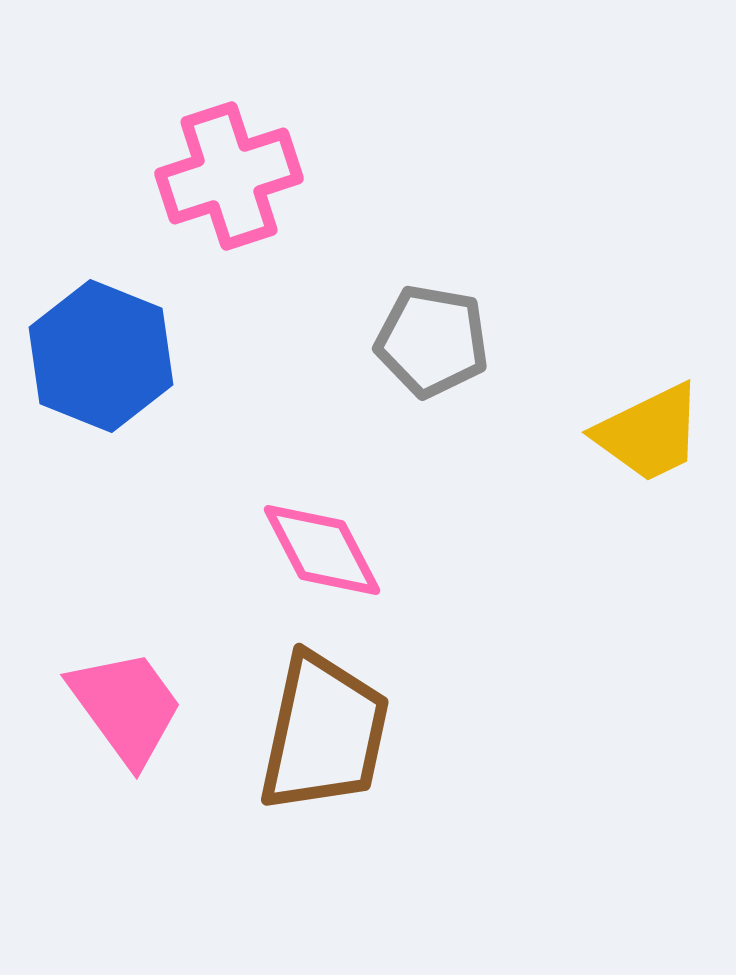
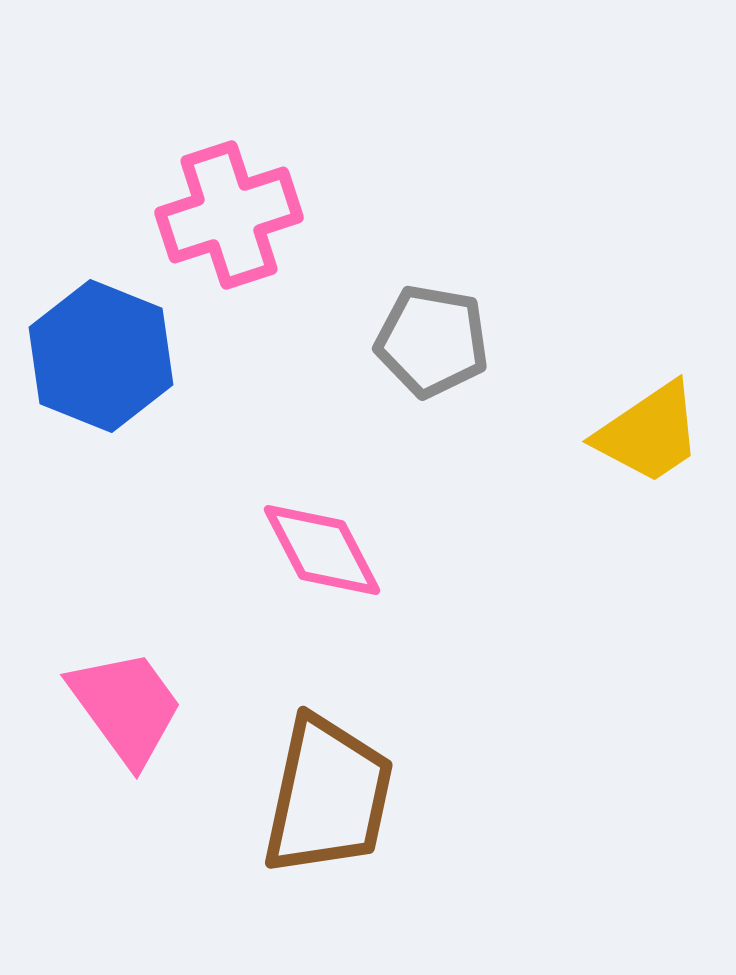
pink cross: moved 39 px down
yellow trapezoid: rotated 8 degrees counterclockwise
brown trapezoid: moved 4 px right, 63 px down
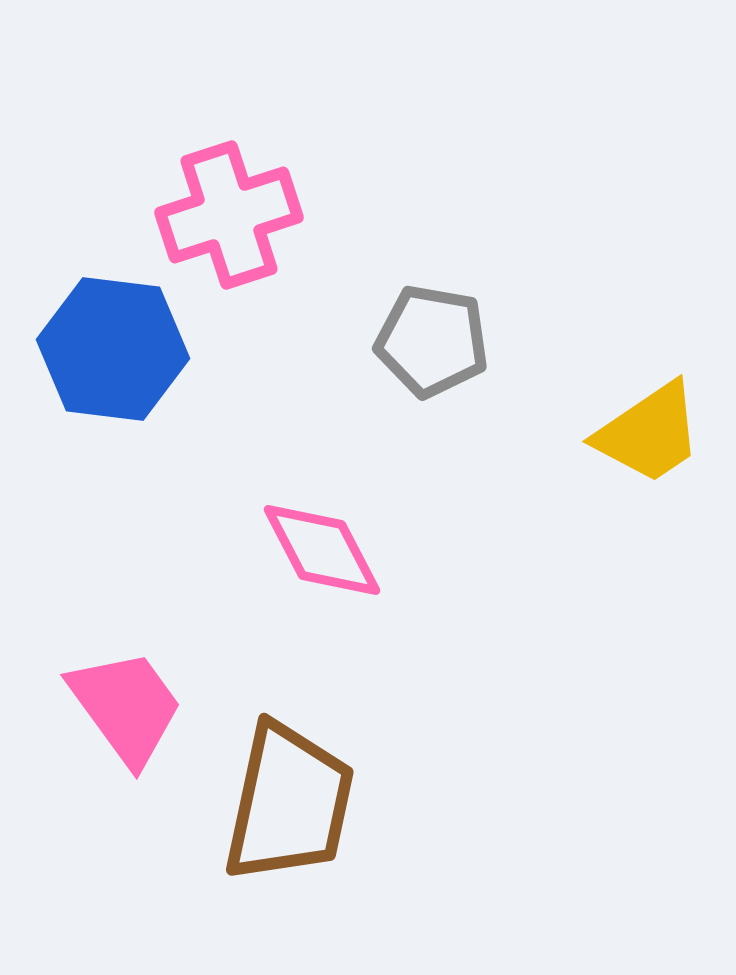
blue hexagon: moved 12 px right, 7 px up; rotated 15 degrees counterclockwise
brown trapezoid: moved 39 px left, 7 px down
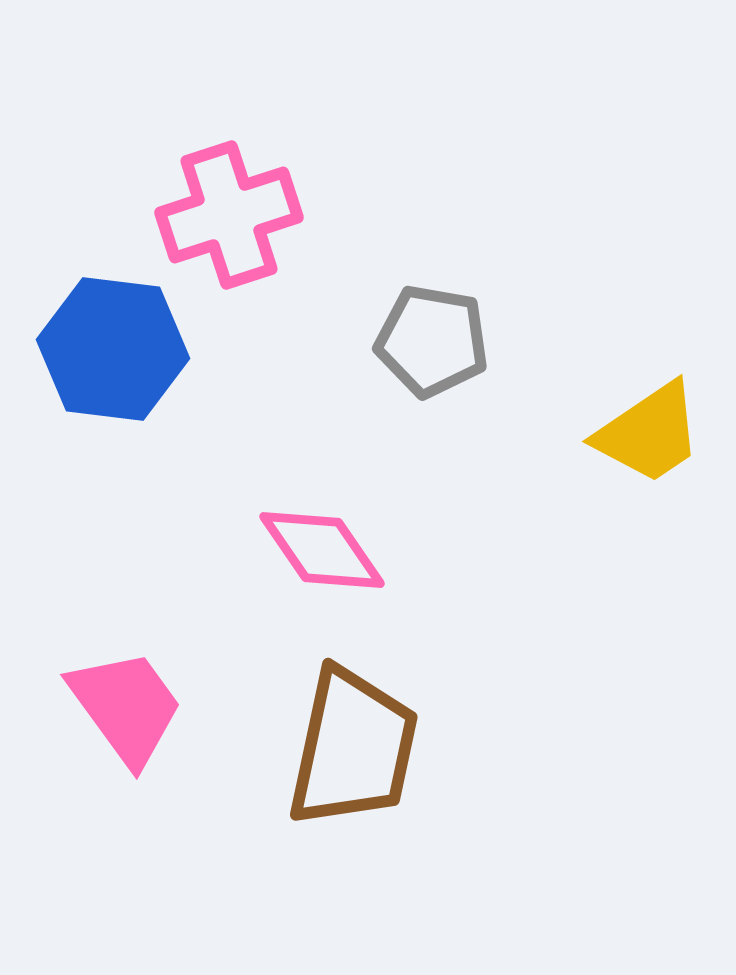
pink diamond: rotated 7 degrees counterclockwise
brown trapezoid: moved 64 px right, 55 px up
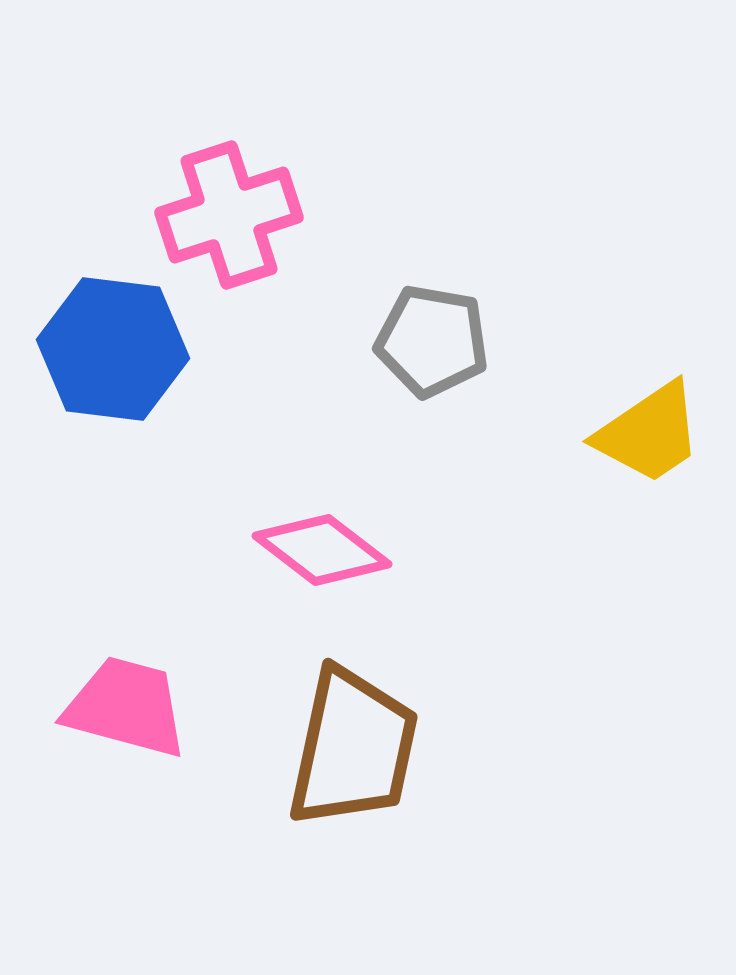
pink diamond: rotated 18 degrees counterclockwise
pink trapezoid: rotated 39 degrees counterclockwise
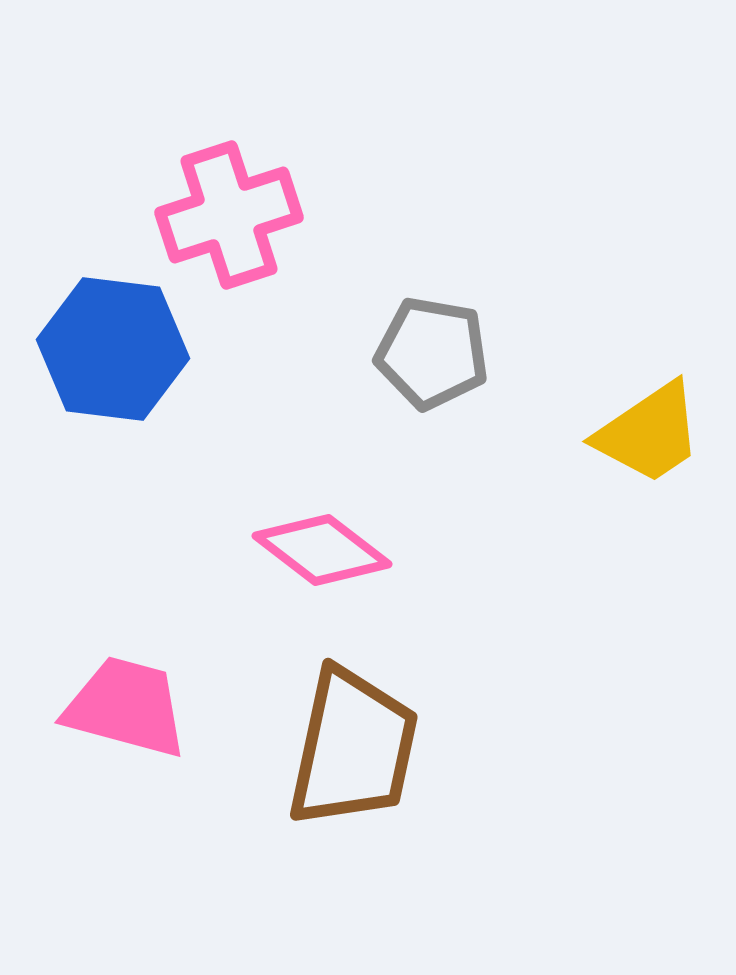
gray pentagon: moved 12 px down
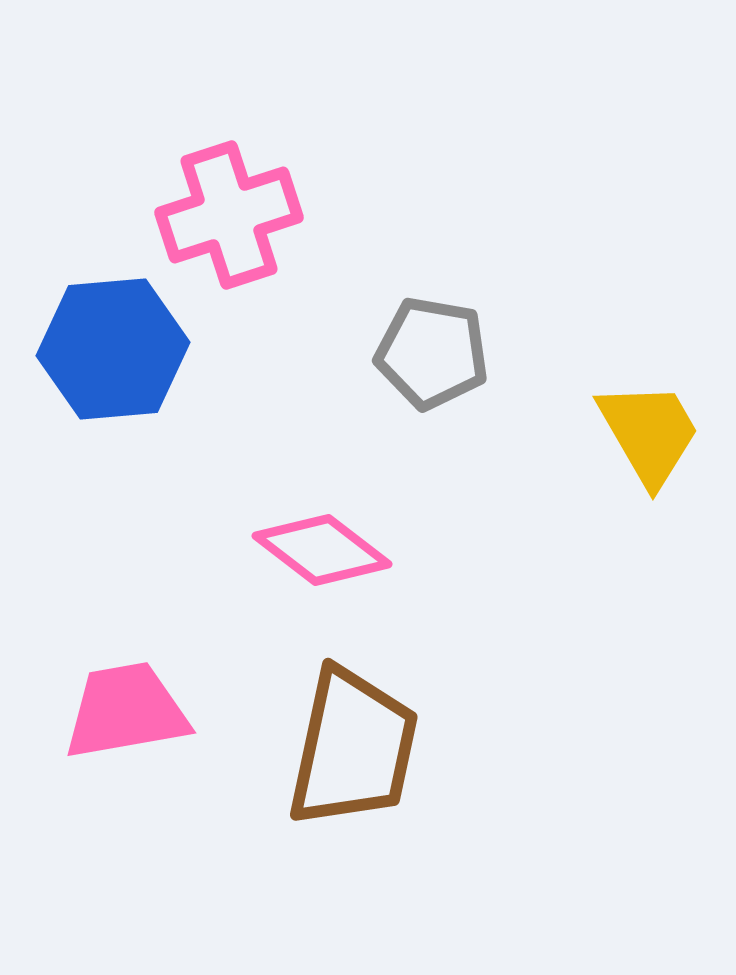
blue hexagon: rotated 12 degrees counterclockwise
yellow trapezoid: rotated 86 degrees counterclockwise
pink trapezoid: moved 4 px down; rotated 25 degrees counterclockwise
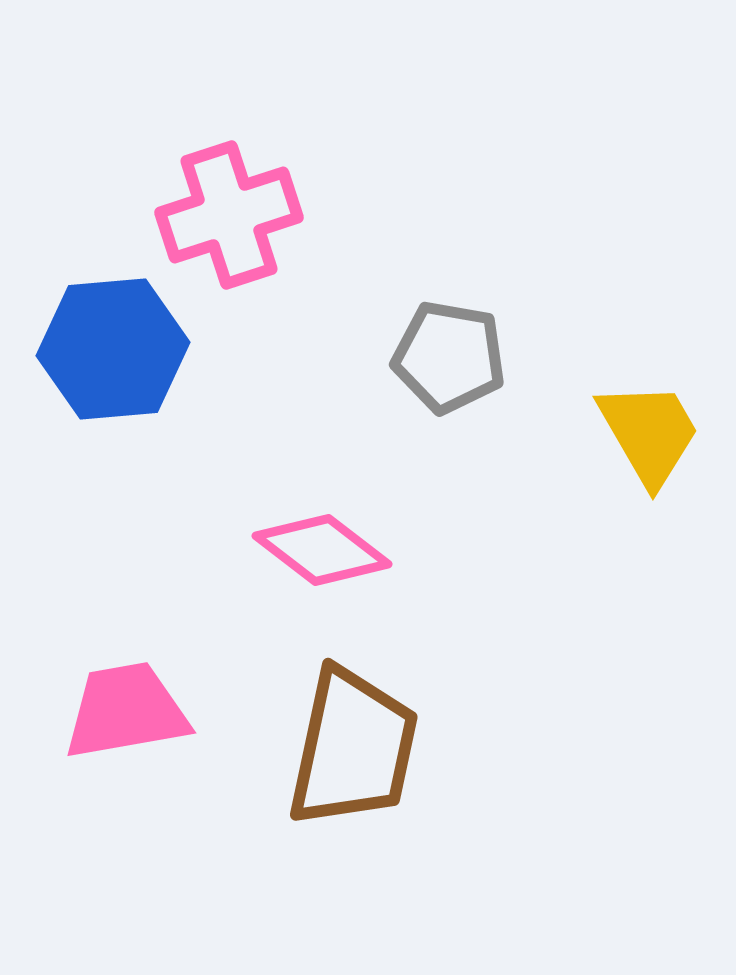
gray pentagon: moved 17 px right, 4 px down
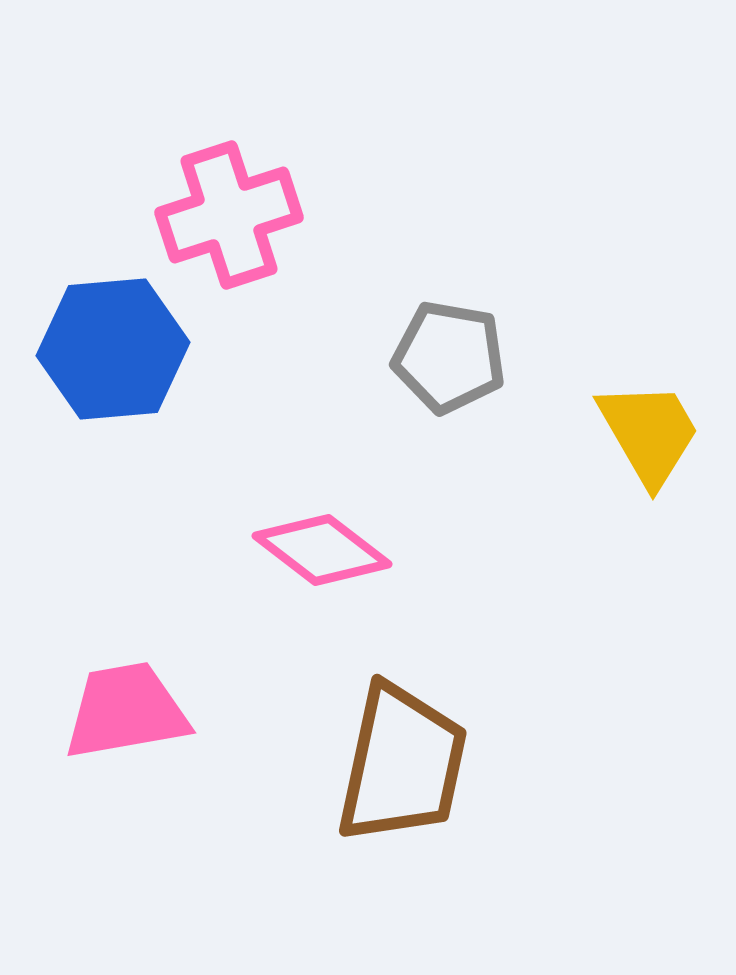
brown trapezoid: moved 49 px right, 16 px down
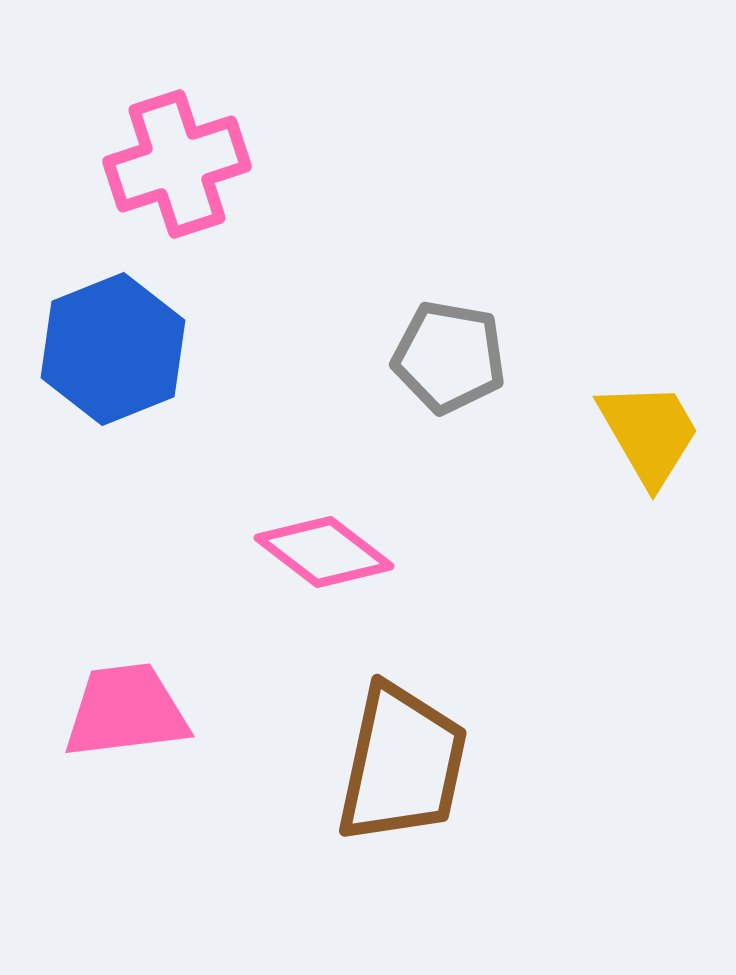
pink cross: moved 52 px left, 51 px up
blue hexagon: rotated 17 degrees counterclockwise
pink diamond: moved 2 px right, 2 px down
pink trapezoid: rotated 3 degrees clockwise
